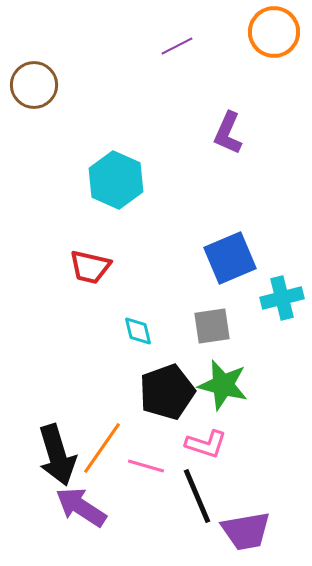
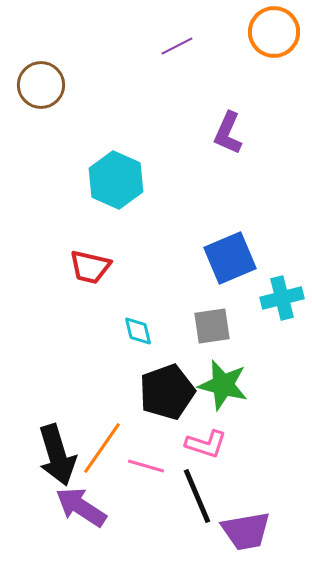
brown circle: moved 7 px right
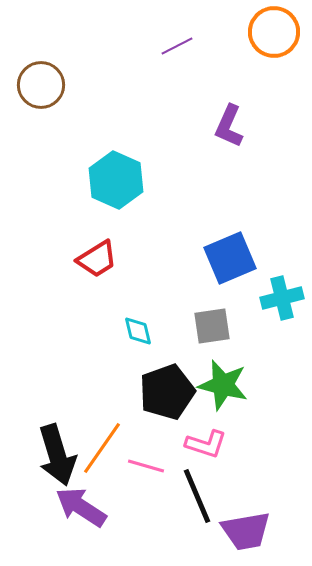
purple L-shape: moved 1 px right, 7 px up
red trapezoid: moved 7 px right, 8 px up; rotated 45 degrees counterclockwise
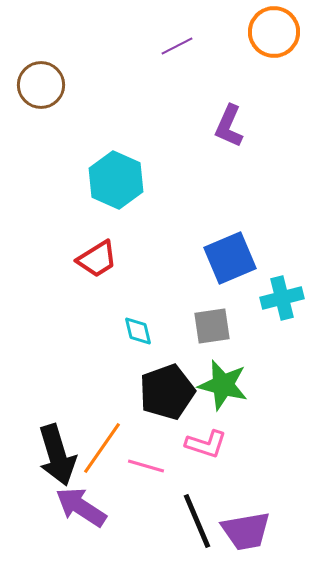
black line: moved 25 px down
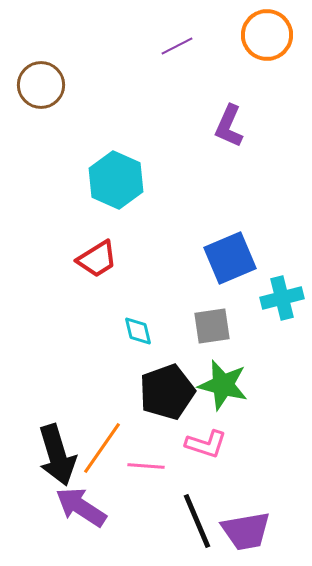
orange circle: moved 7 px left, 3 px down
pink line: rotated 12 degrees counterclockwise
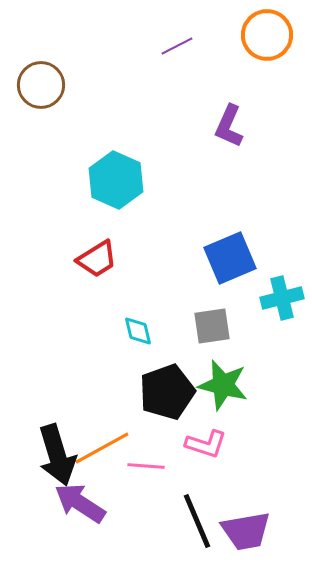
orange line: rotated 26 degrees clockwise
purple arrow: moved 1 px left, 4 px up
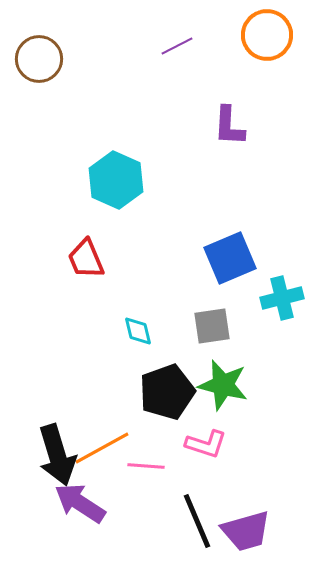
brown circle: moved 2 px left, 26 px up
purple L-shape: rotated 21 degrees counterclockwise
red trapezoid: moved 11 px left; rotated 99 degrees clockwise
purple trapezoid: rotated 6 degrees counterclockwise
